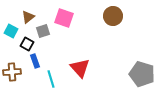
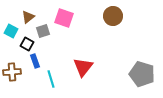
red triangle: moved 3 px right, 1 px up; rotated 20 degrees clockwise
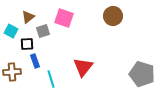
black square: rotated 32 degrees counterclockwise
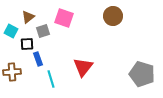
blue rectangle: moved 3 px right, 2 px up
